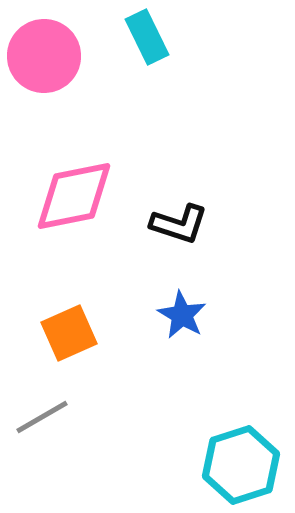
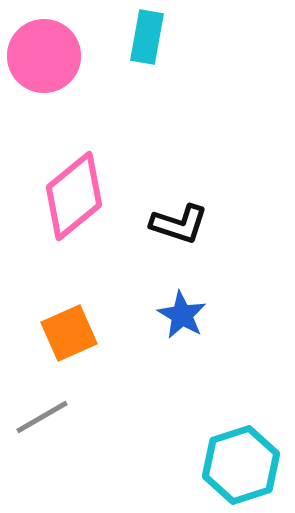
cyan rectangle: rotated 36 degrees clockwise
pink diamond: rotated 28 degrees counterclockwise
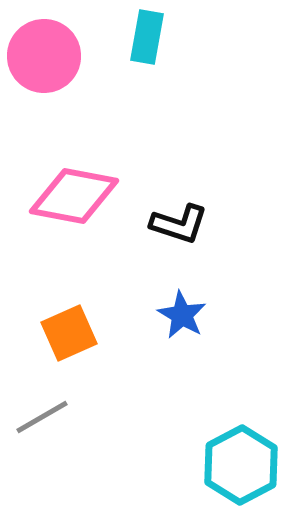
pink diamond: rotated 50 degrees clockwise
cyan hexagon: rotated 10 degrees counterclockwise
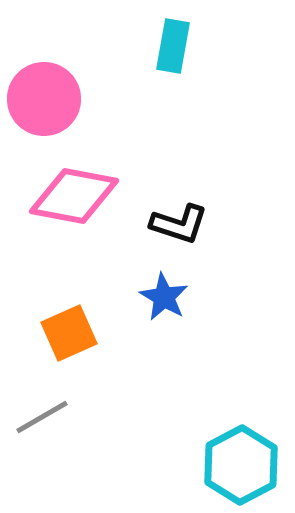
cyan rectangle: moved 26 px right, 9 px down
pink circle: moved 43 px down
blue star: moved 18 px left, 18 px up
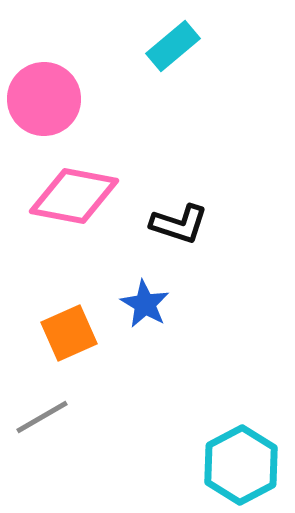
cyan rectangle: rotated 40 degrees clockwise
blue star: moved 19 px left, 7 px down
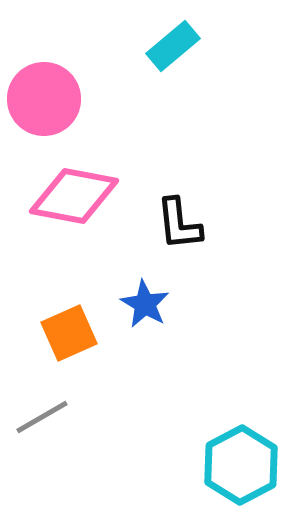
black L-shape: rotated 66 degrees clockwise
